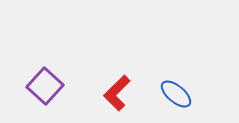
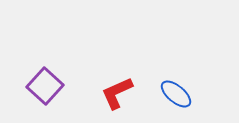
red L-shape: rotated 21 degrees clockwise
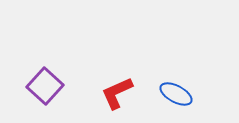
blue ellipse: rotated 12 degrees counterclockwise
